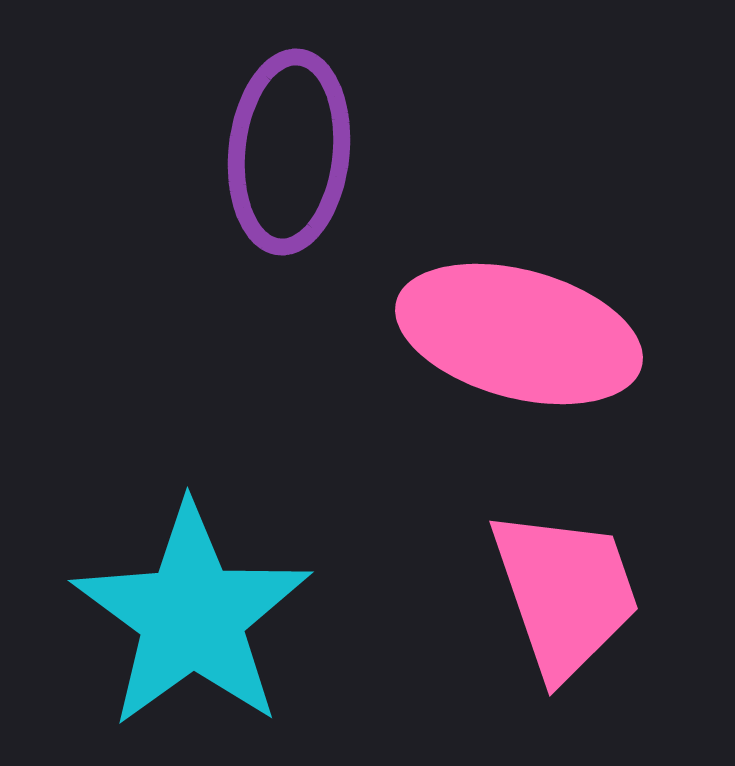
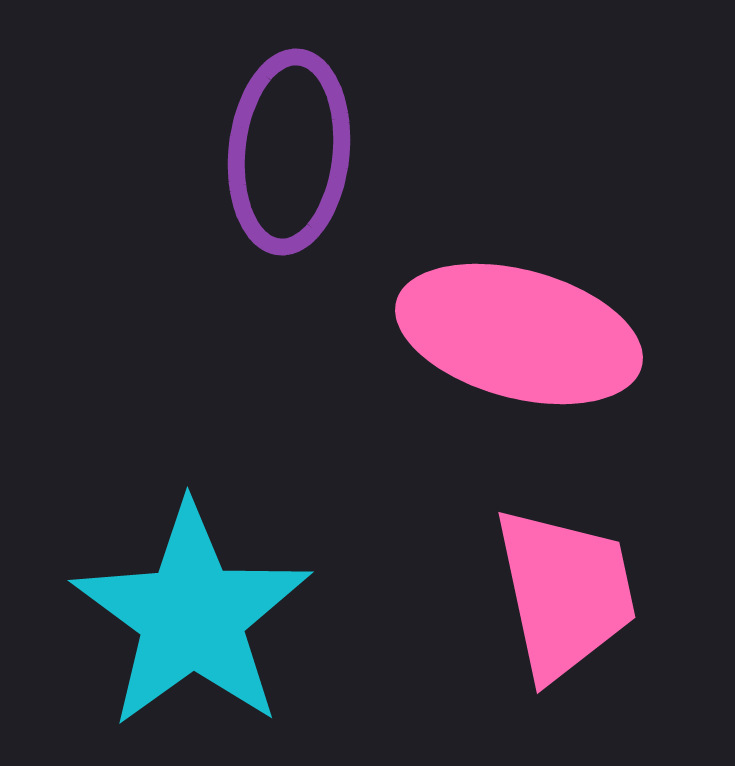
pink trapezoid: rotated 7 degrees clockwise
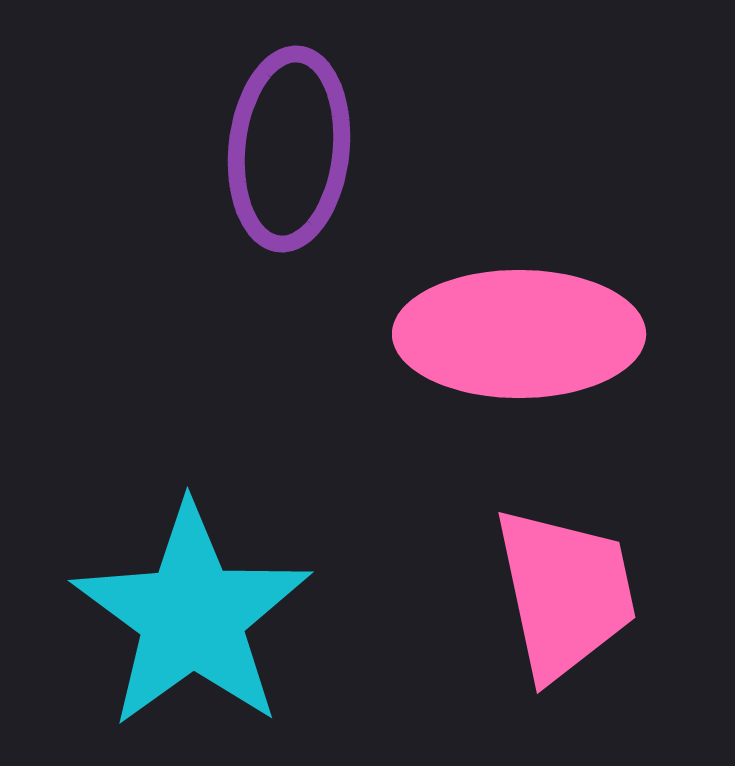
purple ellipse: moved 3 px up
pink ellipse: rotated 15 degrees counterclockwise
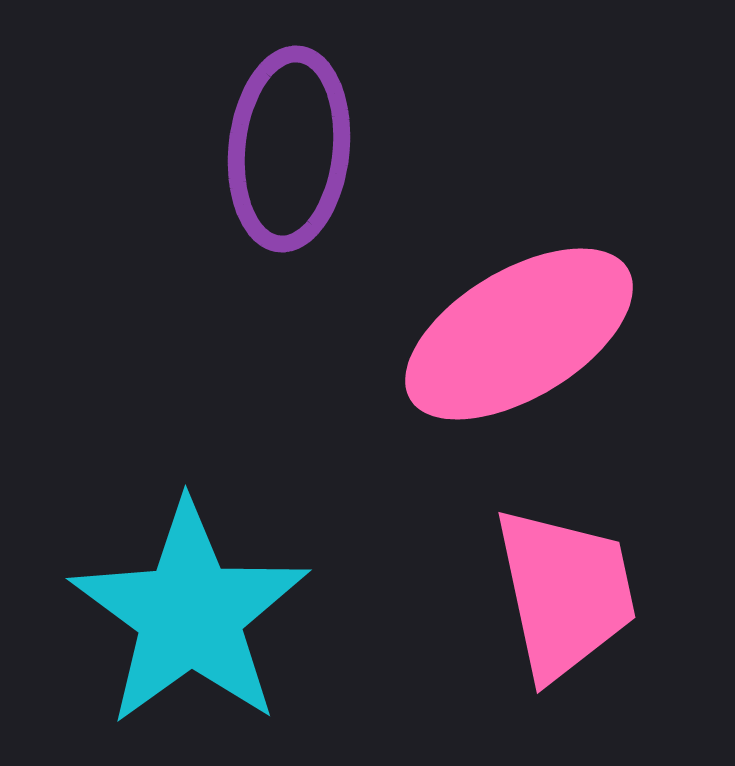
pink ellipse: rotated 31 degrees counterclockwise
cyan star: moved 2 px left, 2 px up
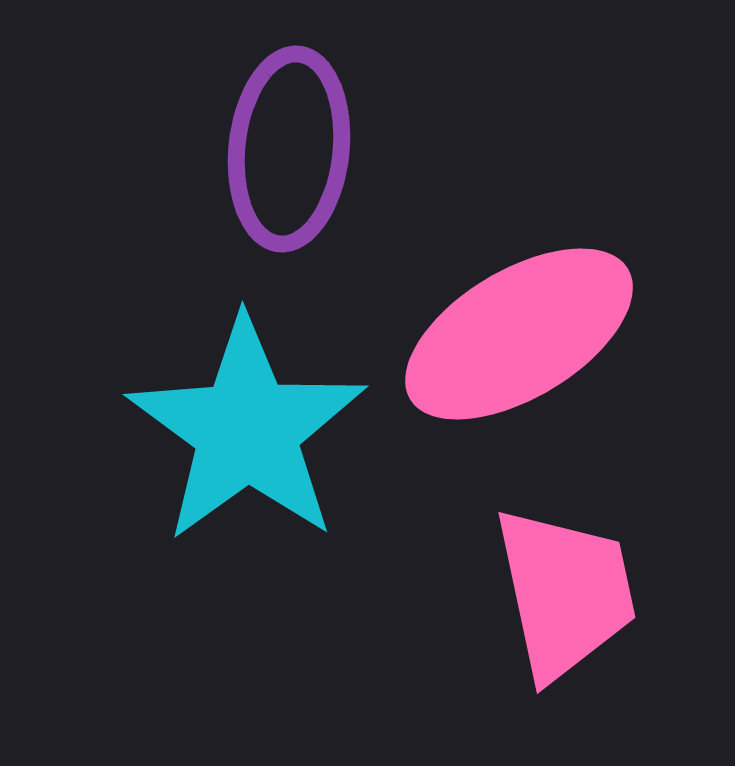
cyan star: moved 57 px right, 184 px up
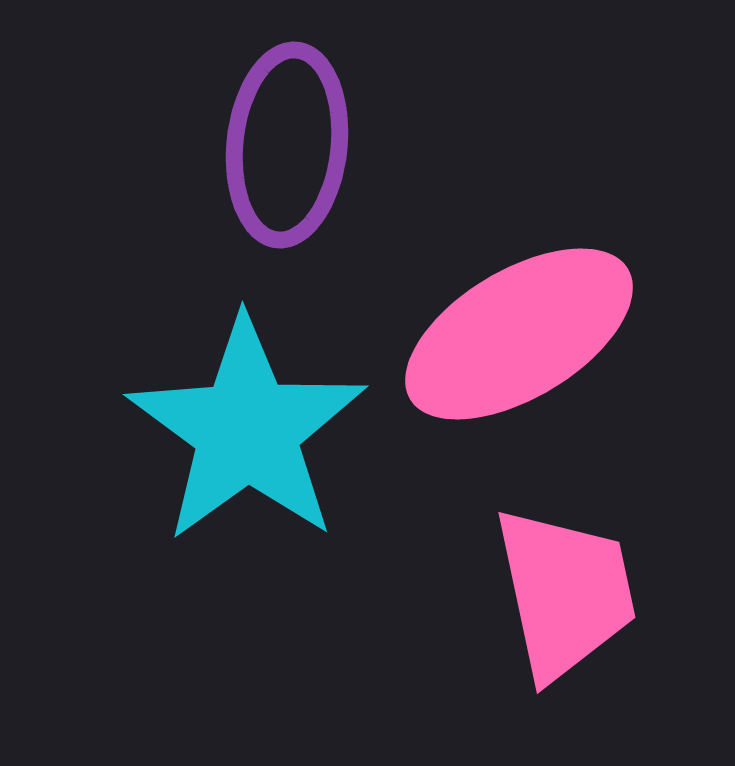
purple ellipse: moved 2 px left, 4 px up
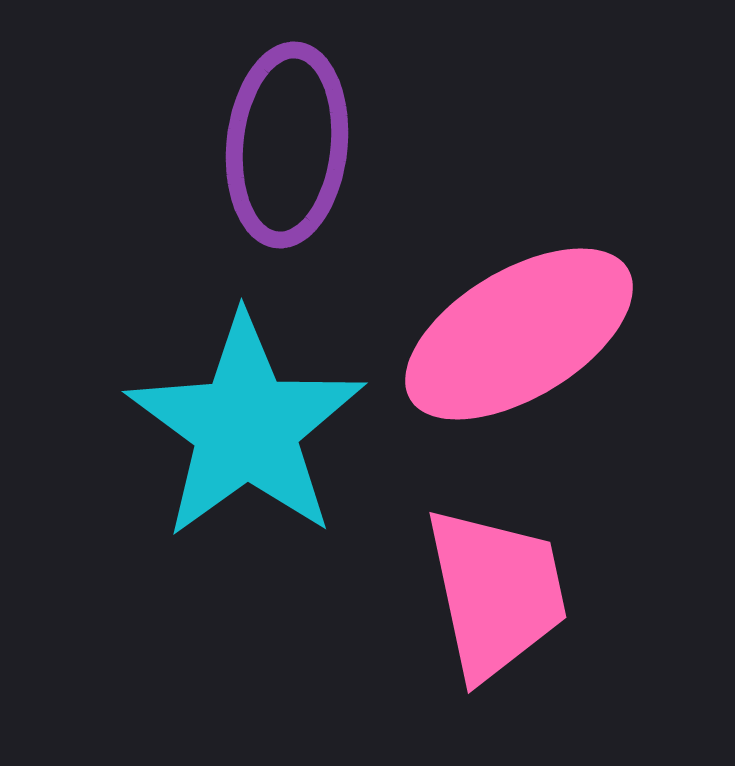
cyan star: moved 1 px left, 3 px up
pink trapezoid: moved 69 px left
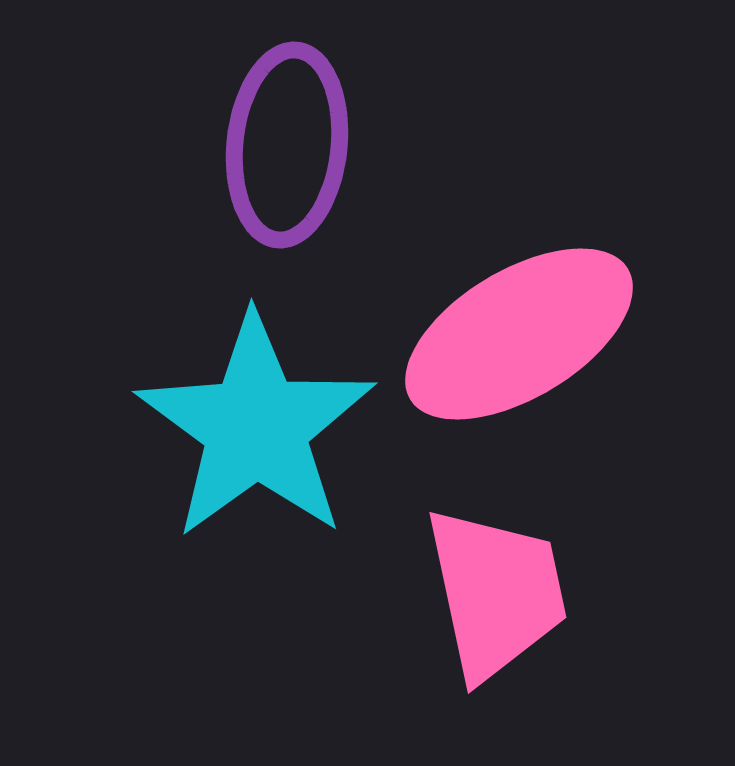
cyan star: moved 10 px right
